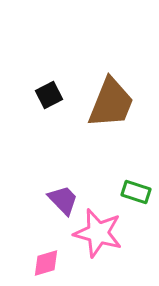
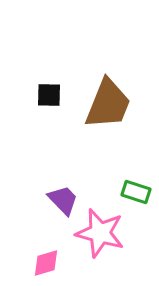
black square: rotated 28 degrees clockwise
brown trapezoid: moved 3 px left, 1 px down
pink star: moved 2 px right
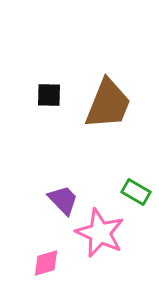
green rectangle: rotated 12 degrees clockwise
pink star: rotated 9 degrees clockwise
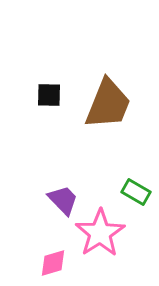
pink star: rotated 15 degrees clockwise
pink diamond: moved 7 px right
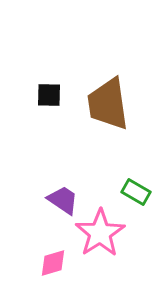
brown trapezoid: rotated 150 degrees clockwise
purple trapezoid: rotated 12 degrees counterclockwise
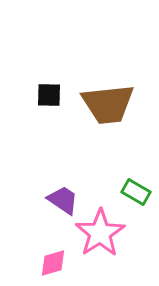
brown trapezoid: rotated 88 degrees counterclockwise
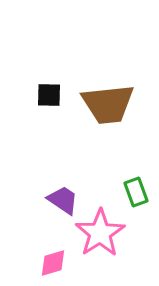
green rectangle: rotated 40 degrees clockwise
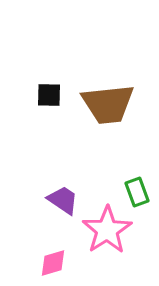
green rectangle: moved 1 px right
pink star: moved 7 px right, 3 px up
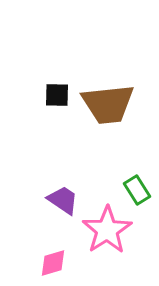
black square: moved 8 px right
green rectangle: moved 2 px up; rotated 12 degrees counterclockwise
